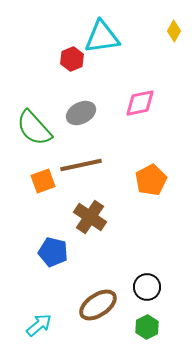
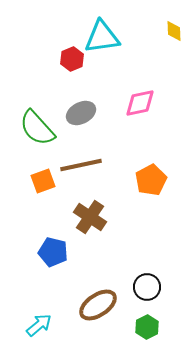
yellow diamond: rotated 30 degrees counterclockwise
green semicircle: moved 3 px right
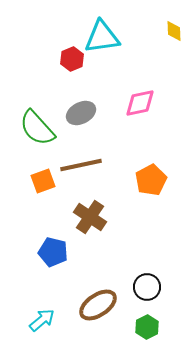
cyan arrow: moved 3 px right, 5 px up
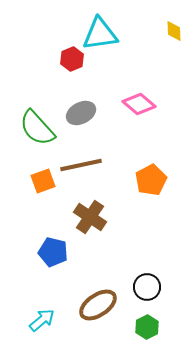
cyan triangle: moved 2 px left, 3 px up
pink diamond: moved 1 px left, 1 px down; rotated 52 degrees clockwise
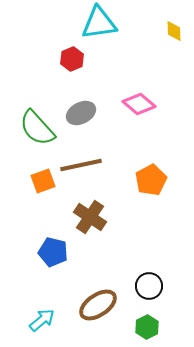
cyan triangle: moved 1 px left, 11 px up
black circle: moved 2 px right, 1 px up
